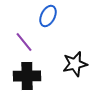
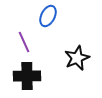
purple line: rotated 15 degrees clockwise
black star: moved 2 px right, 6 px up; rotated 10 degrees counterclockwise
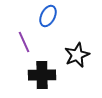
black star: moved 3 px up
black cross: moved 15 px right, 1 px up
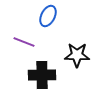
purple line: rotated 45 degrees counterclockwise
black star: rotated 25 degrees clockwise
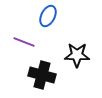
black cross: rotated 16 degrees clockwise
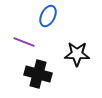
black star: moved 1 px up
black cross: moved 4 px left, 1 px up
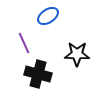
blue ellipse: rotated 30 degrees clockwise
purple line: moved 1 px down; rotated 45 degrees clockwise
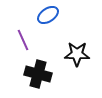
blue ellipse: moved 1 px up
purple line: moved 1 px left, 3 px up
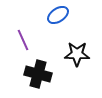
blue ellipse: moved 10 px right
